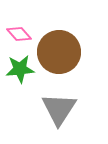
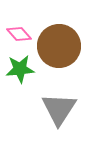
brown circle: moved 6 px up
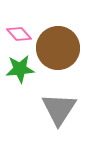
brown circle: moved 1 px left, 2 px down
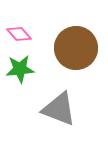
brown circle: moved 18 px right
gray triangle: rotated 42 degrees counterclockwise
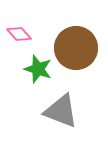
green star: moved 18 px right; rotated 24 degrees clockwise
gray triangle: moved 2 px right, 2 px down
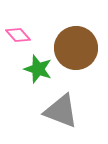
pink diamond: moved 1 px left, 1 px down
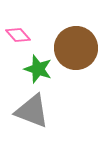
gray triangle: moved 29 px left
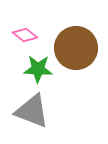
pink diamond: moved 7 px right; rotated 10 degrees counterclockwise
green star: rotated 16 degrees counterclockwise
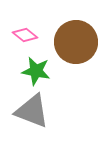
brown circle: moved 6 px up
green star: moved 2 px left, 2 px down; rotated 8 degrees clockwise
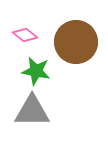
gray triangle: rotated 21 degrees counterclockwise
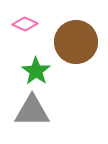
pink diamond: moved 11 px up; rotated 15 degrees counterclockwise
green star: rotated 24 degrees clockwise
